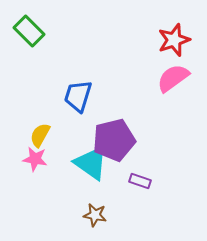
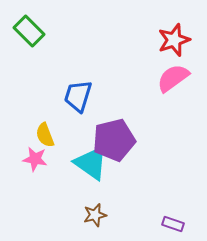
yellow semicircle: moved 5 px right; rotated 50 degrees counterclockwise
purple rectangle: moved 33 px right, 43 px down
brown star: rotated 25 degrees counterclockwise
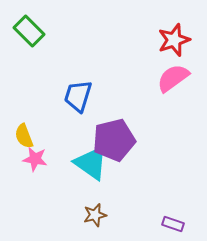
yellow semicircle: moved 21 px left, 1 px down
